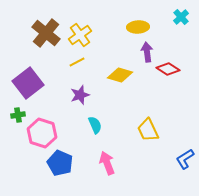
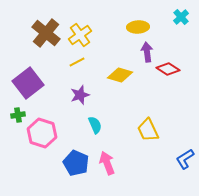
blue pentagon: moved 16 px right
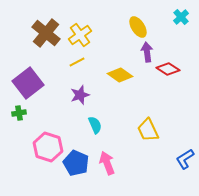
yellow ellipse: rotated 60 degrees clockwise
yellow diamond: rotated 20 degrees clockwise
green cross: moved 1 px right, 2 px up
pink hexagon: moved 6 px right, 14 px down
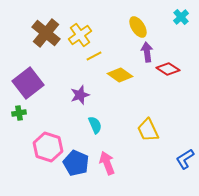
yellow line: moved 17 px right, 6 px up
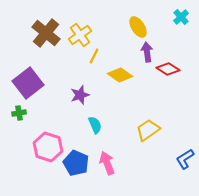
yellow line: rotated 35 degrees counterclockwise
yellow trapezoid: rotated 80 degrees clockwise
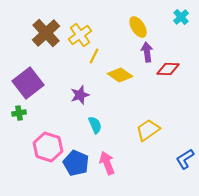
brown cross: rotated 8 degrees clockwise
red diamond: rotated 30 degrees counterclockwise
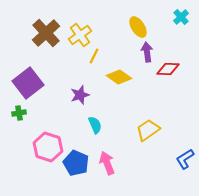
yellow diamond: moved 1 px left, 2 px down
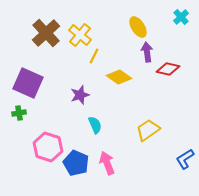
yellow cross: rotated 15 degrees counterclockwise
red diamond: rotated 10 degrees clockwise
purple square: rotated 28 degrees counterclockwise
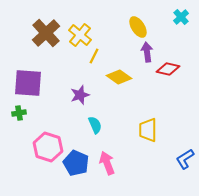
purple square: rotated 20 degrees counterclockwise
yellow trapezoid: rotated 55 degrees counterclockwise
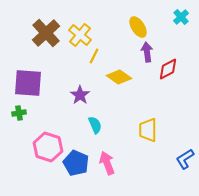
red diamond: rotated 40 degrees counterclockwise
purple star: rotated 18 degrees counterclockwise
